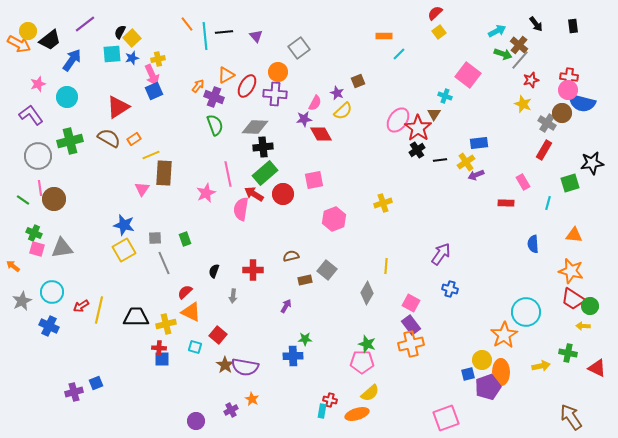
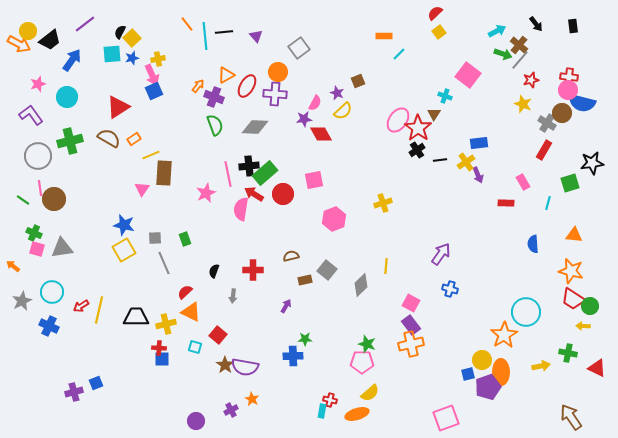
black cross at (263, 147): moved 14 px left, 19 px down
purple arrow at (476, 175): moved 2 px right; rotated 91 degrees counterclockwise
gray diamond at (367, 293): moved 6 px left, 8 px up; rotated 15 degrees clockwise
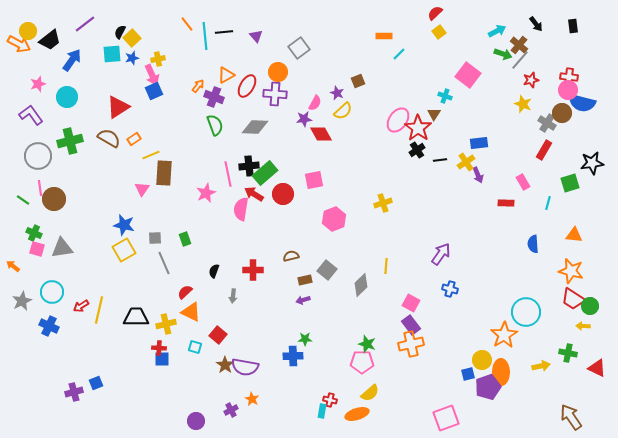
purple arrow at (286, 306): moved 17 px right, 6 px up; rotated 136 degrees counterclockwise
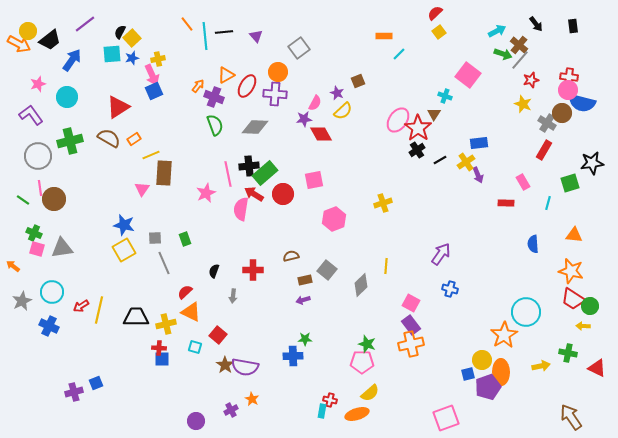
black line at (440, 160): rotated 24 degrees counterclockwise
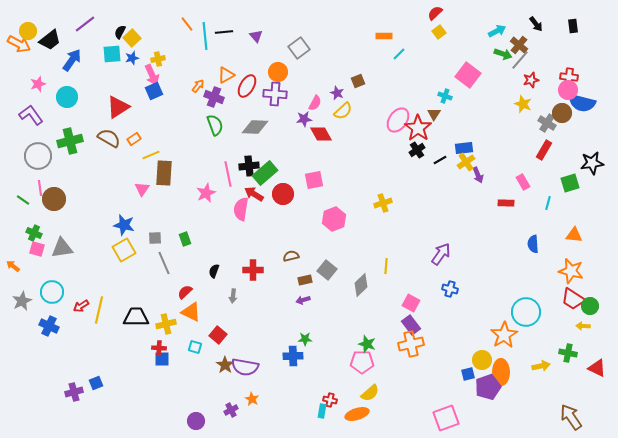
blue rectangle at (479, 143): moved 15 px left, 5 px down
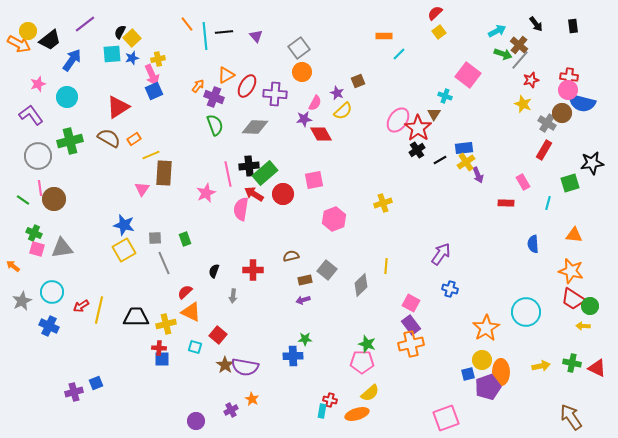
orange circle at (278, 72): moved 24 px right
orange star at (504, 335): moved 18 px left, 7 px up
green cross at (568, 353): moved 4 px right, 10 px down
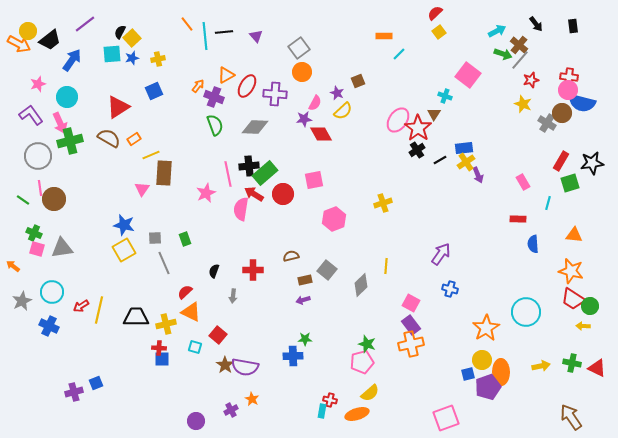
pink arrow at (152, 75): moved 92 px left, 48 px down
red rectangle at (544, 150): moved 17 px right, 11 px down
red rectangle at (506, 203): moved 12 px right, 16 px down
pink pentagon at (362, 362): rotated 15 degrees counterclockwise
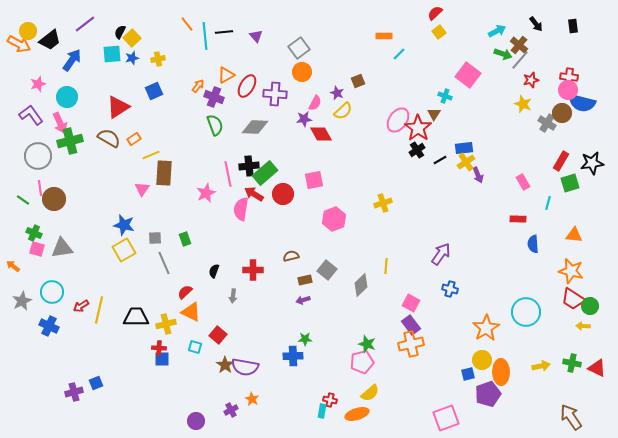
purple pentagon at (488, 387): moved 7 px down
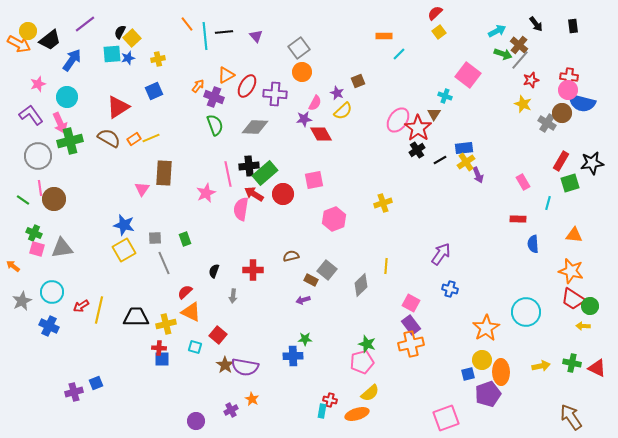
blue star at (132, 58): moved 4 px left
yellow line at (151, 155): moved 17 px up
brown rectangle at (305, 280): moved 6 px right; rotated 40 degrees clockwise
